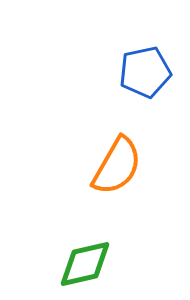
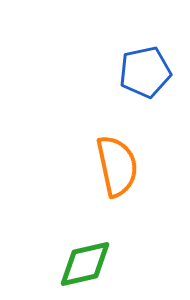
orange semicircle: rotated 42 degrees counterclockwise
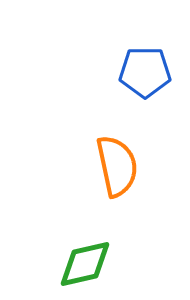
blue pentagon: rotated 12 degrees clockwise
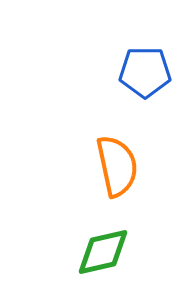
green diamond: moved 18 px right, 12 px up
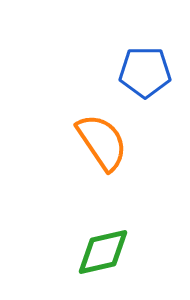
orange semicircle: moved 15 px left, 24 px up; rotated 22 degrees counterclockwise
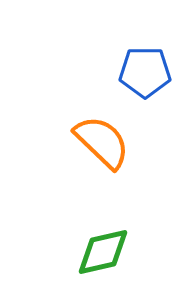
orange semicircle: rotated 12 degrees counterclockwise
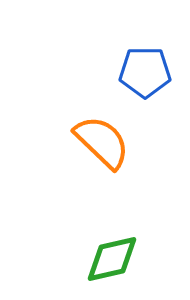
green diamond: moved 9 px right, 7 px down
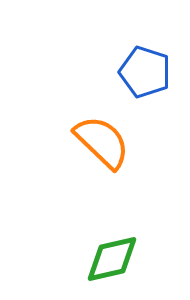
blue pentagon: rotated 18 degrees clockwise
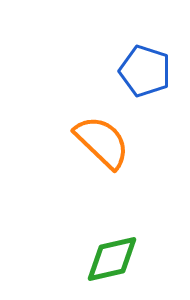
blue pentagon: moved 1 px up
